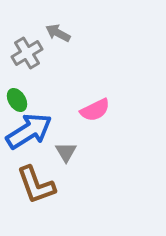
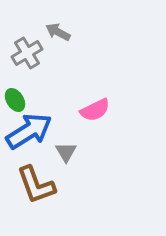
gray arrow: moved 1 px up
green ellipse: moved 2 px left
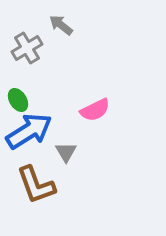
gray arrow: moved 3 px right, 7 px up; rotated 10 degrees clockwise
gray cross: moved 5 px up
green ellipse: moved 3 px right
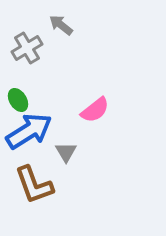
pink semicircle: rotated 12 degrees counterclockwise
brown L-shape: moved 2 px left
